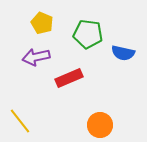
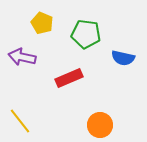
green pentagon: moved 2 px left
blue semicircle: moved 5 px down
purple arrow: moved 14 px left; rotated 24 degrees clockwise
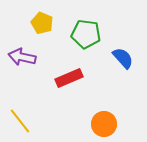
blue semicircle: rotated 145 degrees counterclockwise
orange circle: moved 4 px right, 1 px up
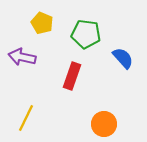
red rectangle: moved 3 px right, 2 px up; rotated 48 degrees counterclockwise
yellow line: moved 6 px right, 3 px up; rotated 64 degrees clockwise
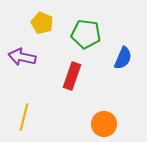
blue semicircle: rotated 65 degrees clockwise
yellow line: moved 2 px left, 1 px up; rotated 12 degrees counterclockwise
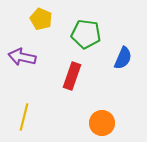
yellow pentagon: moved 1 px left, 4 px up
orange circle: moved 2 px left, 1 px up
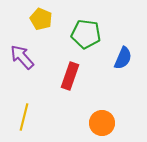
purple arrow: rotated 36 degrees clockwise
red rectangle: moved 2 px left
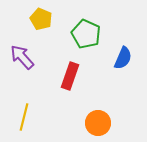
green pentagon: rotated 16 degrees clockwise
orange circle: moved 4 px left
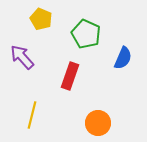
yellow line: moved 8 px right, 2 px up
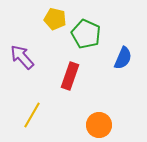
yellow pentagon: moved 14 px right; rotated 10 degrees counterclockwise
yellow line: rotated 16 degrees clockwise
orange circle: moved 1 px right, 2 px down
